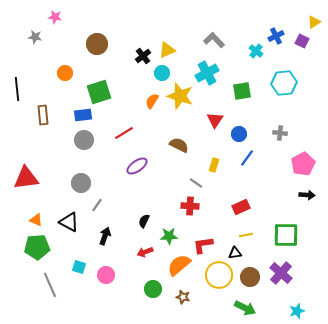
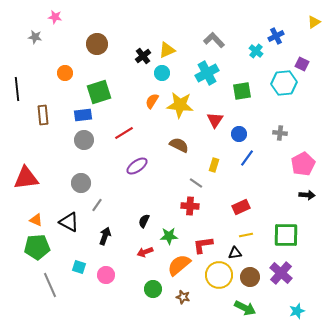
purple square at (302, 41): moved 23 px down
yellow star at (180, 96): moved 9 px down; rotated 12 degrees counterclockwise
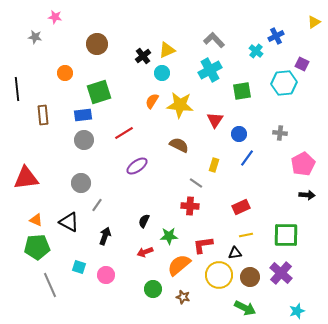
cyan cross at (207, 73): moved 3 px right, 3 px up
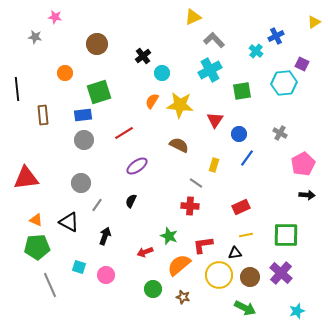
yellow triangle at (167, 50): moved 26 px right, 33 px up
gray cross at (280, 133): rotated 24 degrees clockwise
black semicircle at (144, 221): moved 13 px left, 20 px up
green star at (169, 236): rotated 24 degrees clockwise
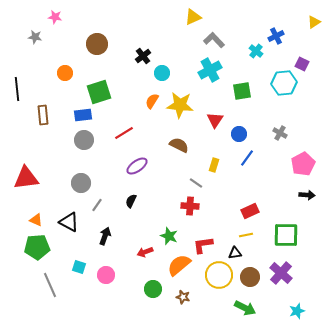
red rectangle at (241, 207): moved 9 px right, 4 px down
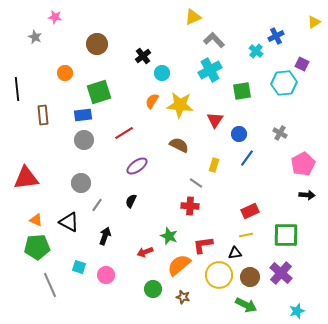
gray star at (35, 37): rotated 16 degrees clockwise
green arrow at (245, 308): moved 1 px right, 3 px up
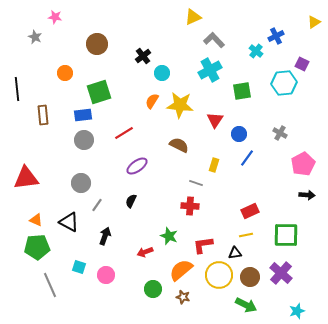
gray line at (196, 183): rotated 16 degrees counterclockwise
orange semicircle at (179, 265): moved 2 px right, 5 px down
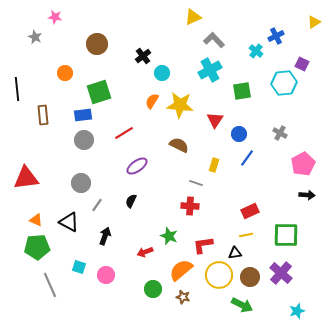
green arrow at (246, 305): moved 4 px left
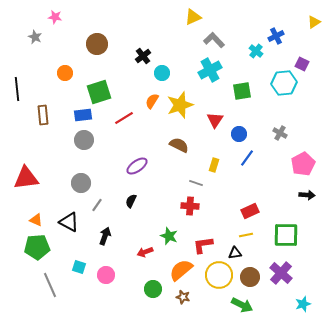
yellow star at (180, 105): rotated 24 degrees counterclockwise
red line at (124, 133): moved 15 px up
cyan star at (297, 311): moved 6 px right, 7 px up
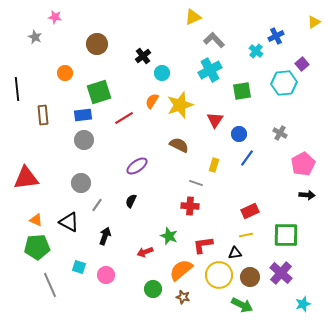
purple square at (302, 64): rotated 24 degrees clockwise
